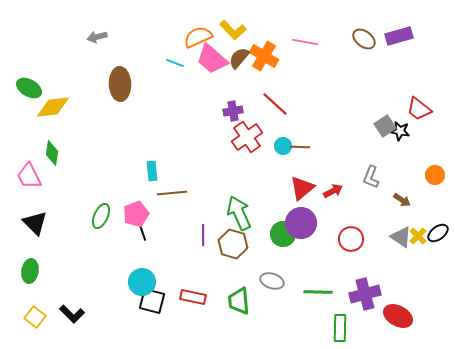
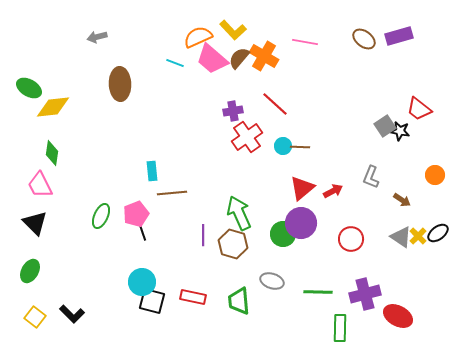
pink trapezoid at (29, 176): moved 11 px right, 9 px down
green ellipse at (30, 271): rotated 20 degrees clockwise
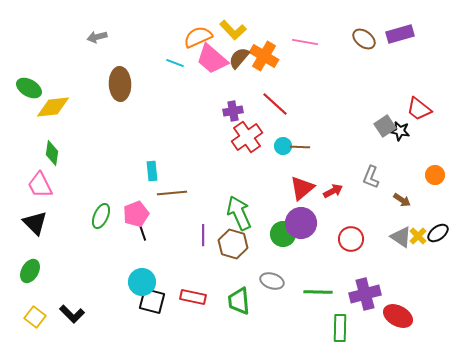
purple rectangle at (399, 36): moved 1 px right, 2 px up
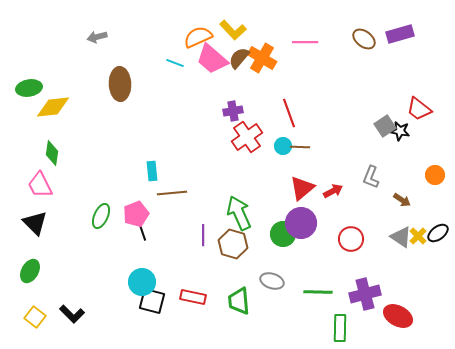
pink line at (305, 42): rotated 10 degrees counterclockwise
orange cross at (264, 56): moved 2 px left, 2 px down
green ellipse at (29, 88): rotated 40 degrees counterclockwise
red line at (275, 104): moved 14 px right, 9 px down; rotated 28 degrees clockwise
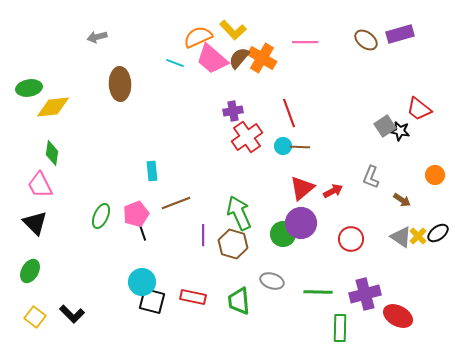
brown ellipse at (364, 39): moved 2 px right, 1 px down
brown line at (172, 193): moved 4 px right, 10 px down; rotated 16 degrees counterclockwise
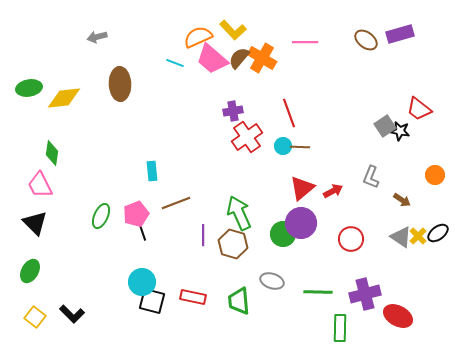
yellow diamond at (53, 107): moved 11 px right, 9 px up
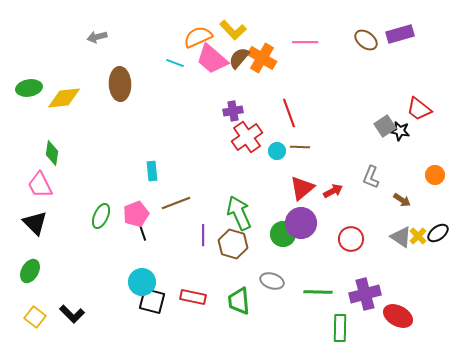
cyan circle at (283, 146): moved 6 px left, 5 px down
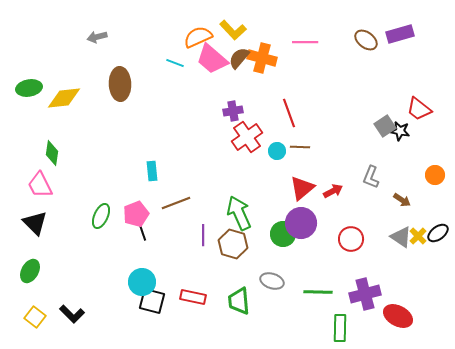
orange cross at (262, 58): rotated 16 degrees counterclockwise
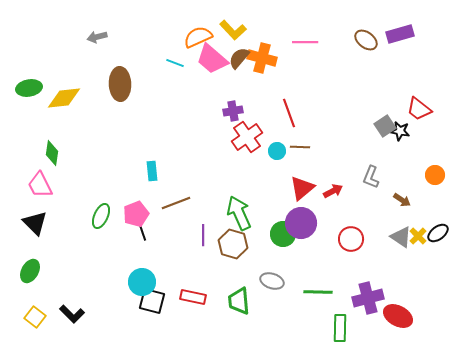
purple cross at (365, 294): moved 3 px right, 4 px down
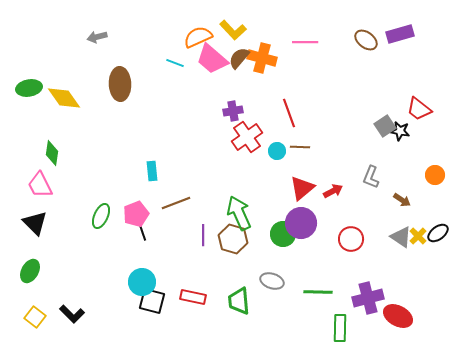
yellow diamond at (64, 98): rotated 60 degrees clockwise
brown hexagon at (233, 244): moved 5 px up
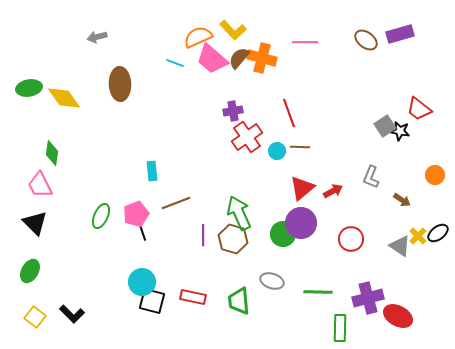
gray triangle at (401, 237): moved 1 px left, 9 px down
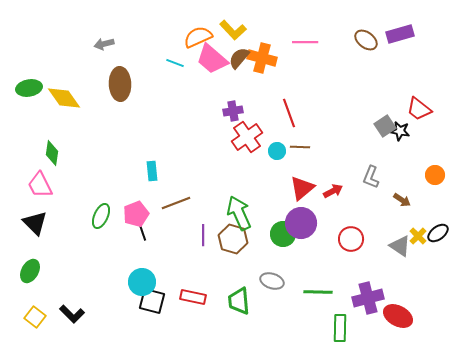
gray arrow at (97, 37): moved 7 px right, 7 px down
